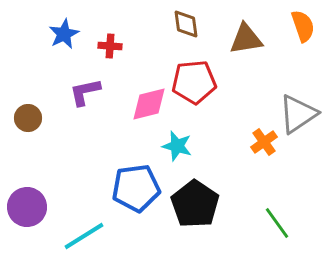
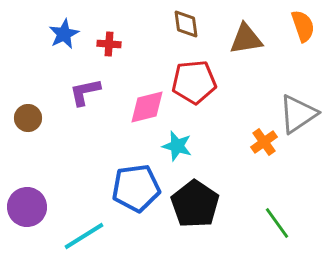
red cross: moved 1 px left, 2 px up
pink diamond: moved 2 px left, 3 px down
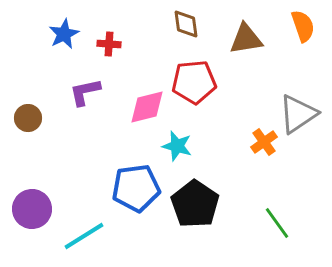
purple circle: moved 5 px right, 2 px down
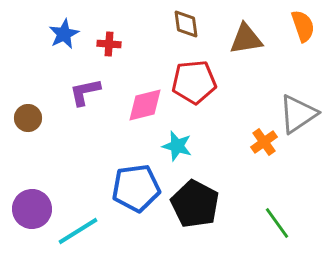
pink diamond: moved 2 px left, 2 px up
black pentagon: rotated 6 degrees counterclockwise
cyan line: moved 6 px left, 5 px up
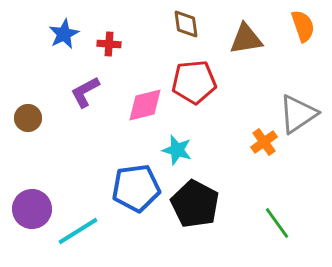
purple L-shape: rotated 16 degrees counterclockwise
cyan star: moved 4 px down
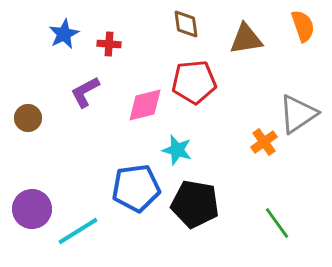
black pentagon: rotated 18 degrees counterclockwise
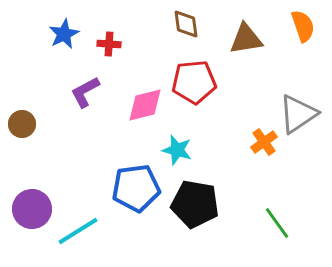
brown circle: moved 6 px left, 6 px down
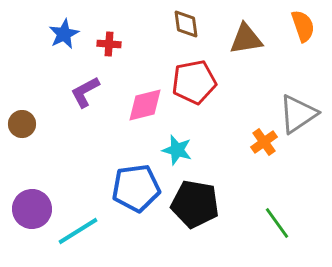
red pentagon: rotated 6 degrees counterclockwise
